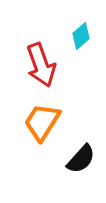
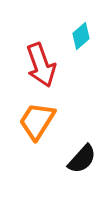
orange trapezoid: moved 5 px left, 1 px up
black semicircle: moved 1 px right
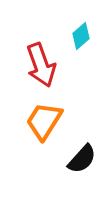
orange trapezoid: moved 7 px right
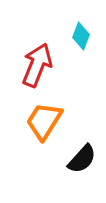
cyan diamond: rotated 28 degrees counterclockwise
red arrow: moved 4 px left; rotated 138 degrees counterclockwise
